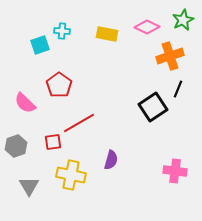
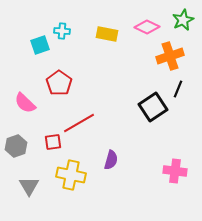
red pentagon: moved 2 px up
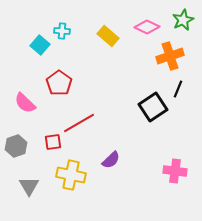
yellow rectangle: moved 1 px right, 2 px down; rotated 30 degrees clockwise
cyan square: rotated 30 degrees counterclockwise
purple semicircle: rotated 30 degrees clockwise
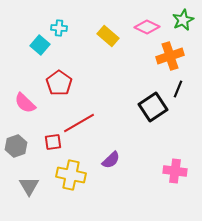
cyan cross: moved 3 px left, 3 px up
